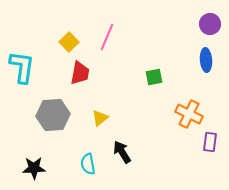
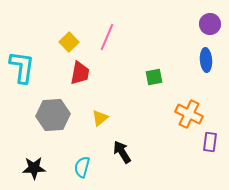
cyan semicircle: moved 6 px left, 3 px down; rotated 25 degrees clockwise
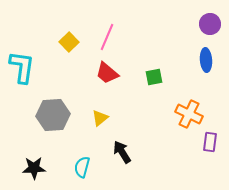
red trapezoid: moved 27 px right; rotated 120 degrees clockwise
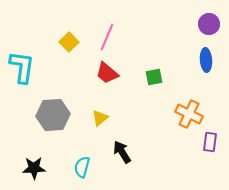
purple circle: moved 1 px left
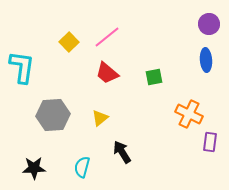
pink line: rotated 28 degrees clockwise
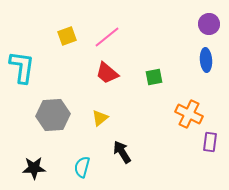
yellow square: moved 2 px left, 6 px up; rotated 24 degrees clockwise
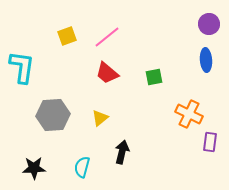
black arrow: rotated 45 degrees clockwise
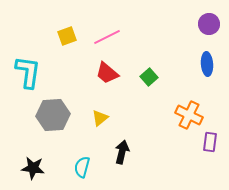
pink line: rotated 12 degrees clockwise
blue ellipse: moved 1 px right, 4 px down
cyan L-shape: moved 6 px right, 5 px down
green square: moved 5 px left; rotated 30 degrees counterclockwise
orange cross: moved 1 px down
black star: moved 1 px left; rotated 10 degrees clockwise
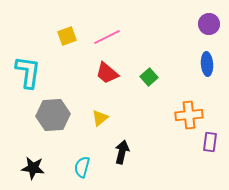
orange cross: rotated 32 degrees counterclockwise
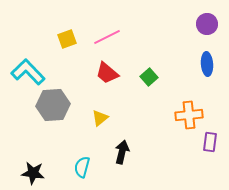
purple circle: moved 2 px left
yellow square: moved 3 px down
cyan L-shape: rotated 52 degrees counterclockwise
gray hexagon: moved 10 px up
black star: moved 5 px down
